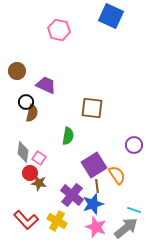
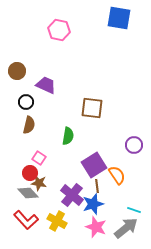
blue square: moved 8 px right, 2 px down; rotated 15 degrees counterclockwise
brown semicircle: moved 3 px left, 12 px down
gray diamond: moved 5 px right, 41 px down; rotated 50 degrees counterclockwise
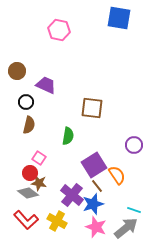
brown line: rotated 32 degrees counterclockwise
gray diamond: rotated 10 degrees counterclockwise
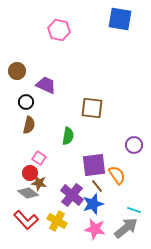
blue square: moved 1 px right, 1 px down
purple square: rotated 25 degrees clockwise
pink star: moved 1 px left, 2 px down; rotated 10 degrees counterclockwise
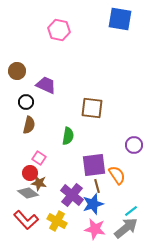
brown line: rotated 24 degrees clockwise
cyan line: moved 3 px left, 1 px down; rotated 56 degrees counterclockwise
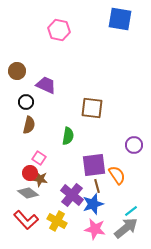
brown star: moved 1 px right, 4 px up
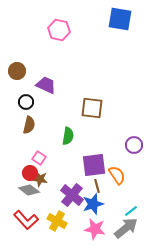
gray diamond: moved 1 px right, 3 px up
